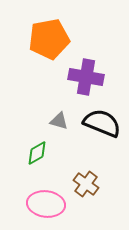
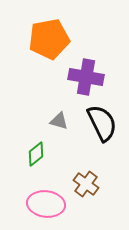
black semicircle: rotated 42 degrees clockwise
green diamond: moved 1 px left, 1 px down; rotated 10 degrees counterclockwise
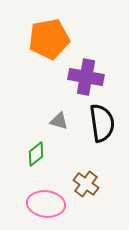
black semicircle: rotated 18 degrees clockwise
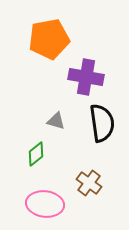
gray triangle: moved 3 px left
brown cross: moved 3 px right, 1 px up
pink ellipse: moved 1 px left
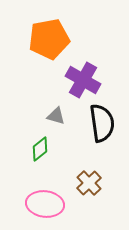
purple cross: moved 3 px left, 3 px down; rotated 20 degrees clockwise
gray triangle: moved 5 px up
green diamond: moved 4 px right, 5 px up
brown cross: rotated 10 degrees clockwise
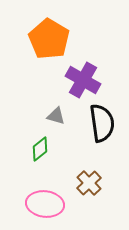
orange pentagon: rotated 30 degrees counterclockwise
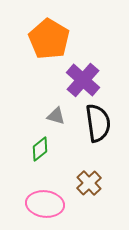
purple cross: rotated 12 degrees clockwise
black semicircle: moved 4 px left
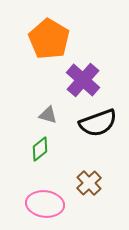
gray triangle: moved 8 px left, 1 px up
black semicircle: rotated 78 degrees clockwise
